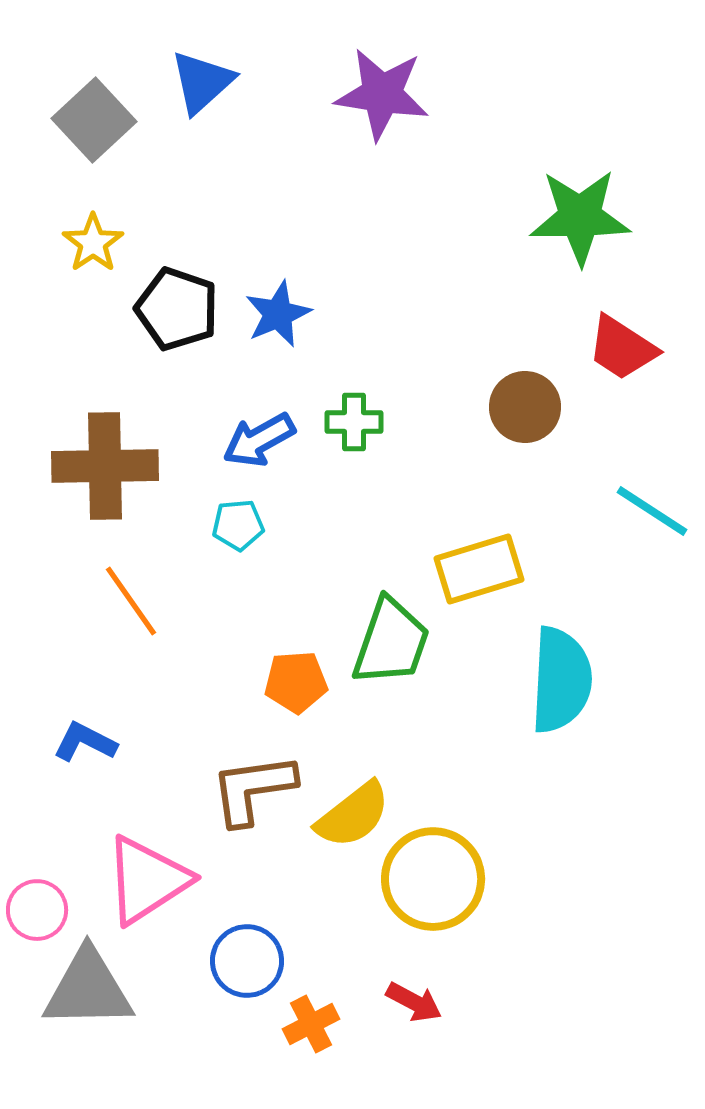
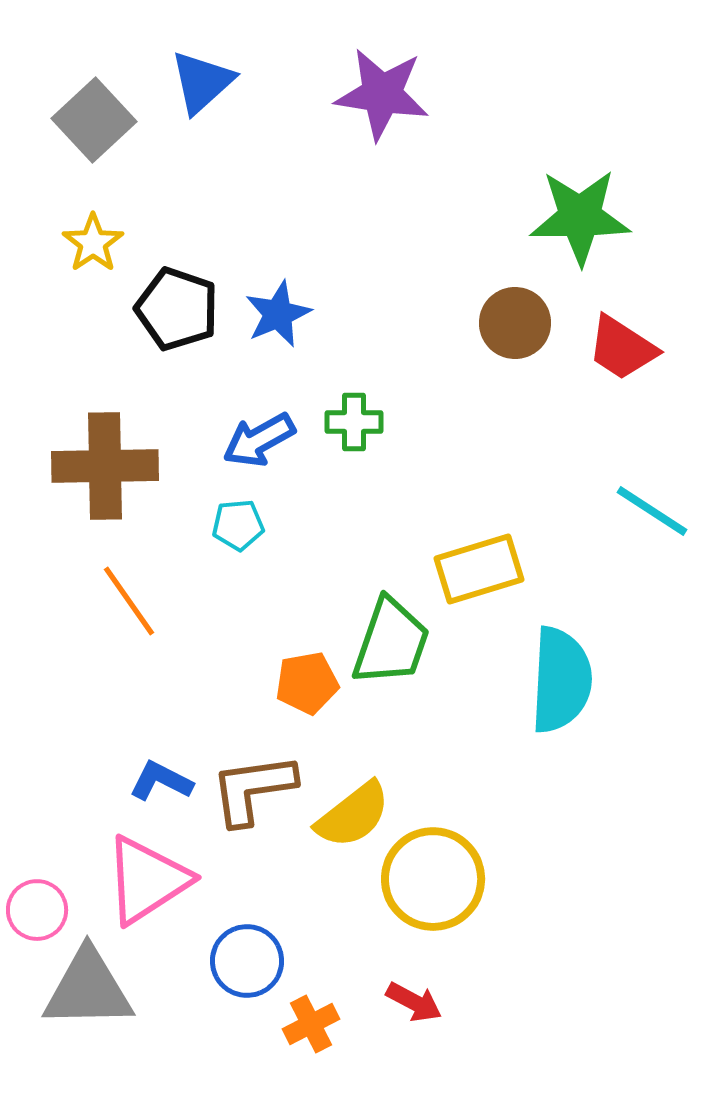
brown circle: moved 10 px left, 84 px up
orange line: moved 2 px left
orange pentagon: moved 11 px right, 1 px down; rotated 6 degrees counterclockwise
blue L-shape: moved 76 px right, 39 px down
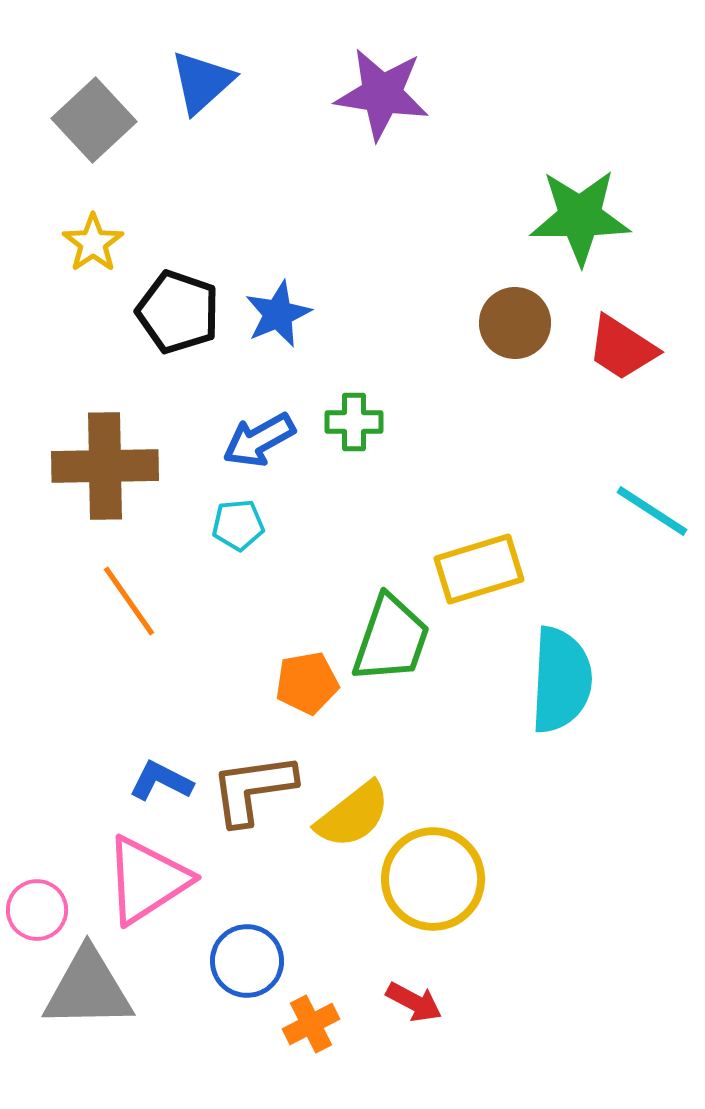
black pentagon: moved 1 px right, 3 px down
green trapezoid: moved 3 px up
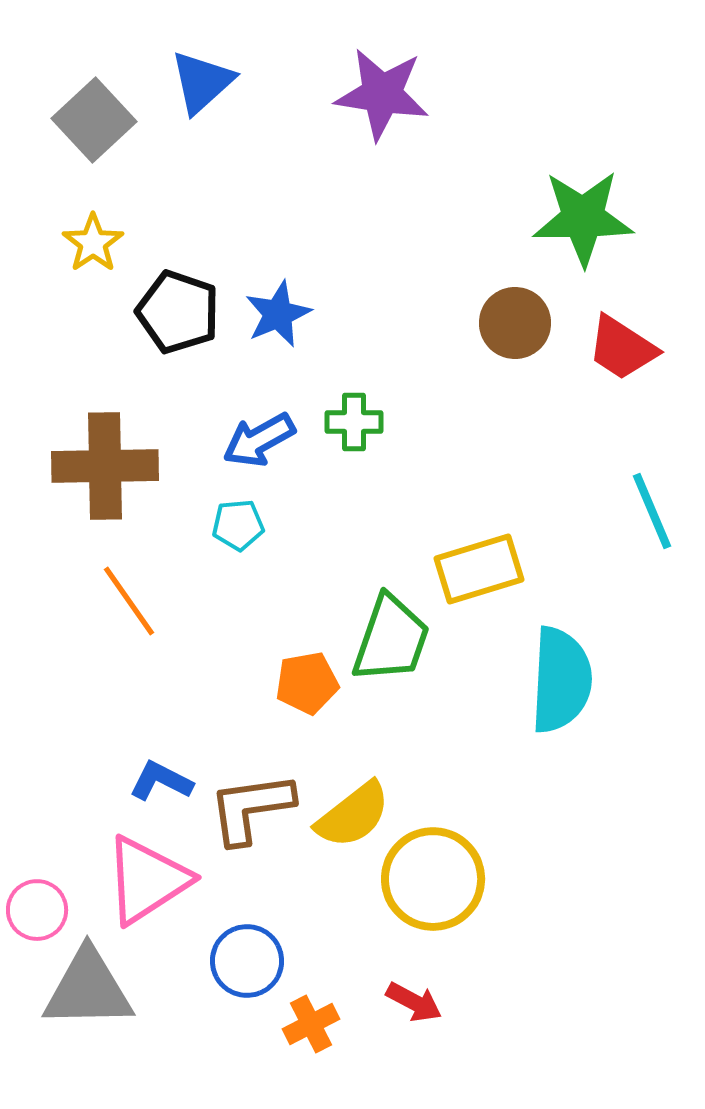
green star: moved 3 px right, 1 px down
cyan line: rotated 34 degrees clockwise
brown L-shape: moved 2 px left, 19 px down
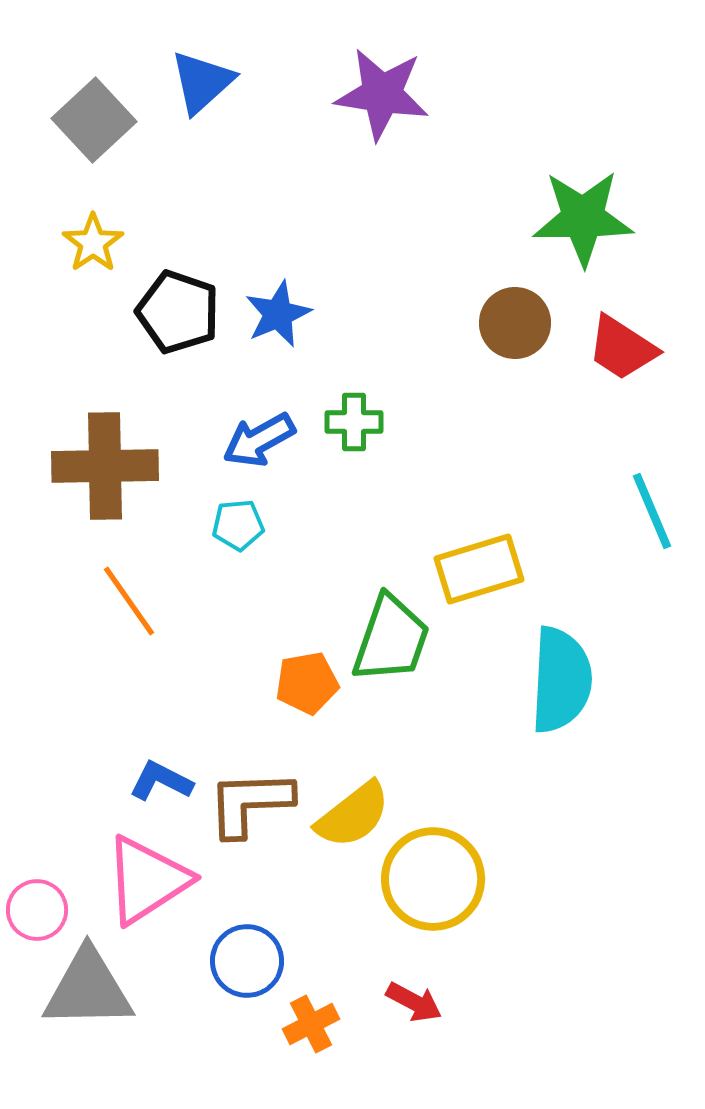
brown L-shape: moved 1 px left, 5 px up; rotated 6 degrees clockwise
